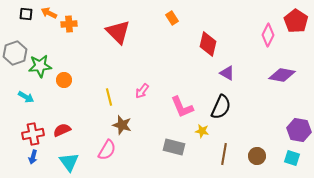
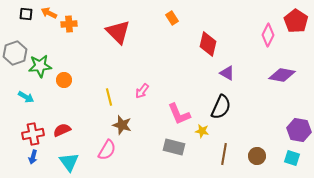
pink L-shape: moved 3 px left, 7 px down
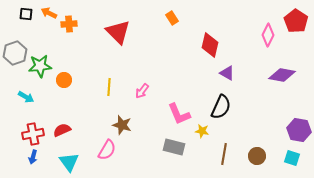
red diamond: moved 2 px right, 1 px down
yellow line: moved 10 px up; rotated 18 degrees clockwise
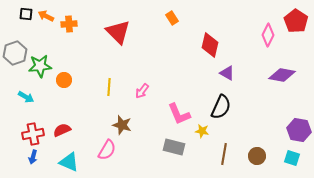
orange arrow: moved 3 px left, 3 px down
cyan triangle: rotated 30 degrees counterclockwise
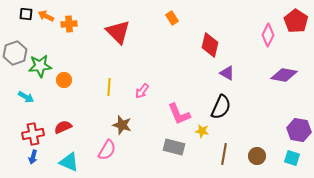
purple diamond: moved 2 px right
red semicircle: moved 1 px right, 3 px up
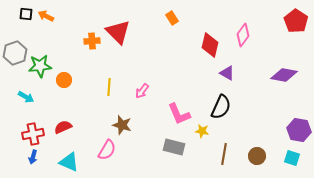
orange cross: moved 23 px right, 17 px down
pink diamond: moved 25 px left; rotated 10 degrees clockwise
